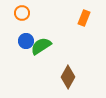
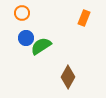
blue circle: moved 3 px up
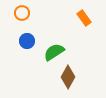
orange rectangle: rotated 56 degrees counterclockwise
blue circle: moved 1 px right, 3 px down
green semicircle: moved 13 px right, 6 px down
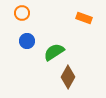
orange rectangle: rotated 35 degrees counterclockwise
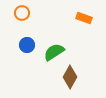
blue circle: moved 4 px down
brown diamond: moved 2 px right
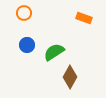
orange circle: moved 2 px right
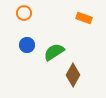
brown diamond: moved 3 px right, 2 px up
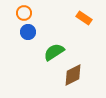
orange rectangle: rotated 14 degrees clockwise
blue circle: moved 1 px right, 13 px up
brown diamond: rotated 35 degrees clockwise
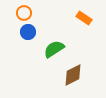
green semicircle: moved 3 px up
